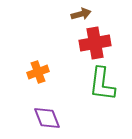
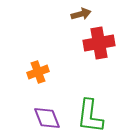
red cross: moved 4 px right
green L-shape: moved 12 px left, 32 px down
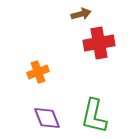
green L-shape: moved 4 px right; rotated 6 degrees clockwise
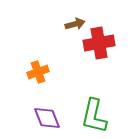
brown arrow: moved 6 px left, 10 px down
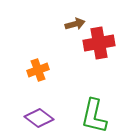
orange cross: moved 2 px up
purple diamond: moved 8 px left; rotated 32 degrees counterclockwise
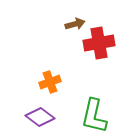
orange cross: moved 12 px right, 12 px down
purple diamond: moved 1 px right, 1 px up
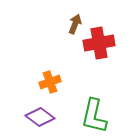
brown arrow: rotated 54 degrees counterclockwise
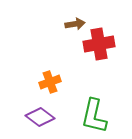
brown arrow: rotated 60 degrees clockwise
red cross: moved 1 px down
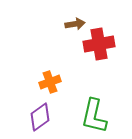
purple diamond: rotated 72 degrees counterclockwise
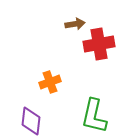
purple diamond: moved 9 px left, 4 px down; rotated 48 degrees counterclockwise
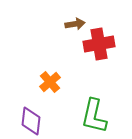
orange cross: rotated 20 degrees counterclockwise
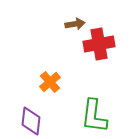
green L-shape: rotated 6 degrees counterclockwise
